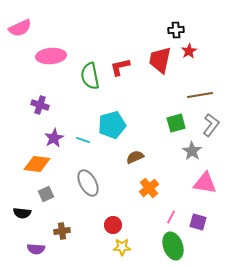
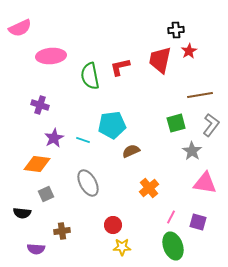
cyan pentagon: rotated 8 degrees clockwise
brown semicircle: moved 4 px left, 6 px up
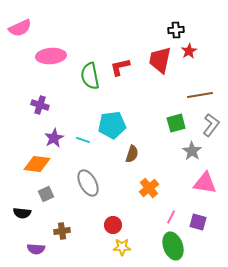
brown semicircle: moved 1 px right, 3 px down; rotated 132 degrees clockwise
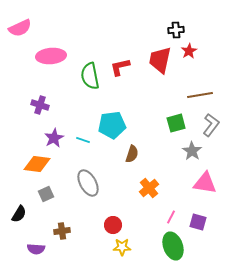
black semicircle: moved 3 px left, 1 px down; rotated 66 degrees counterclockwise
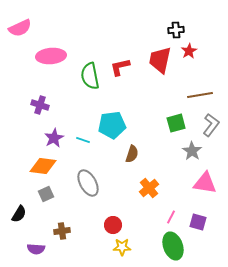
orange diamond: moved 6 px right, 2 px down
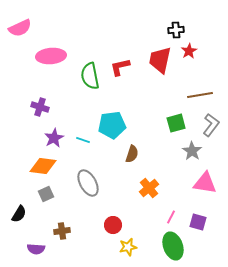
purple cross: moved 2 px down
yellow star: moved 6 px right; rotated 12 degrees counterclockwise
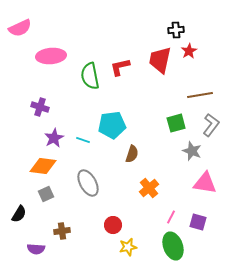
gray star: rotated 12 degrees counterclockwise
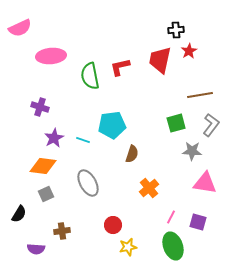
gray star: rotated 18 degrees counterclockwise
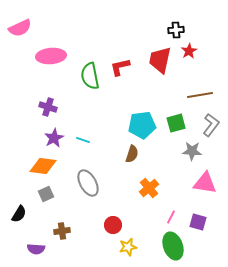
purple cross: moved 8 px right
cyan pentagon: moved 30 px right
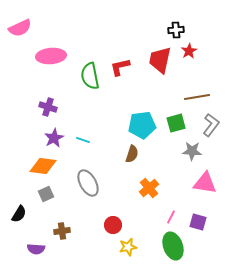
brown line: moved 3 px left, 2 px down
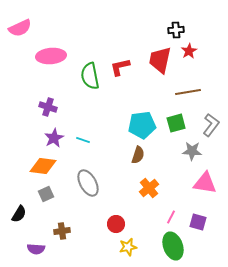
brown line: moved 9 px left, 5 px up
brown semicircle: moved 6 px right, 1 px down
red circle: moved 3 px right, 1 px up
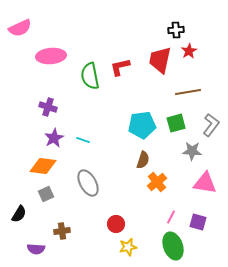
brown semicircle: moved 5 px right, 5 px down
orange cross: moved 8 px right, 6 px up
